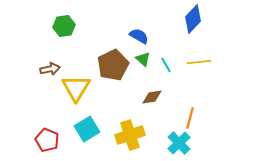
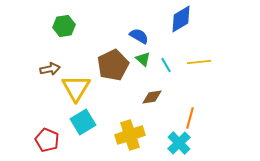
blue diamond: moved 12 px left; rotated 16 degrees clockwise
cyan square: moved 4 px left, 7 px up
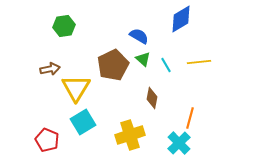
brown diamond: moved 1 px down; rotated 70 degrees counterclockwise
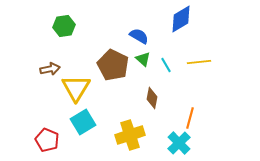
brown pentagon: rotated 20 degrees counterclockwise
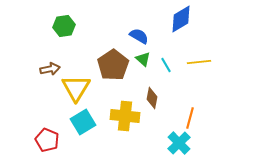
brown pentagon: rotated 12 degrees clockwise
yellow cross: moved 5 px left, 19 px up; rotated 24 degrees clockwise
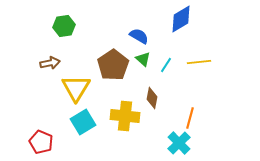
cyan line: rotated 63 degrees clockwise
brown arrow: moved 6 px up
red pentagon: moved 6 px left, 2 px down
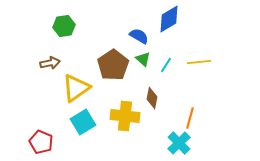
blue diamond: moved 12 px left
yellow triangle: rotated 24 degrees clockwise
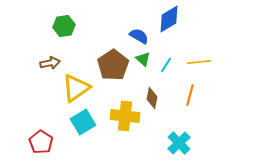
orange line: moved 23 px up
red pentagon: rotated 10 degrees clockwise
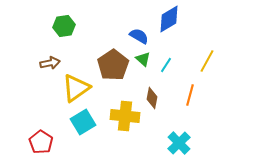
yellow line: moved 8 px right, 1 px up; rotated 55 degrees counterclockwise
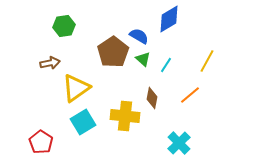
brown pentagon: moved 13 px up
orange line: rotated 35 degrees clockwise
